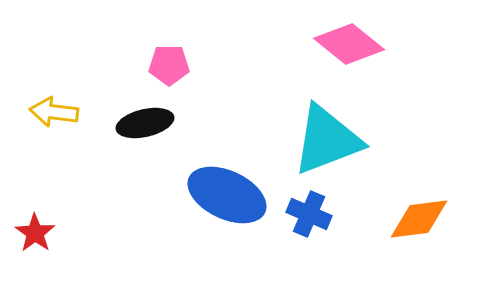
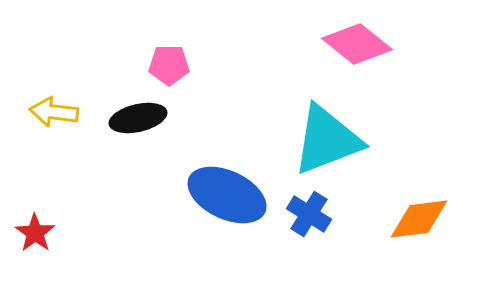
pink diamond: moved 8 px right
black ellipse: moved 7 px left, 5 px up
blue cross: rotated 9 degrees clockwise
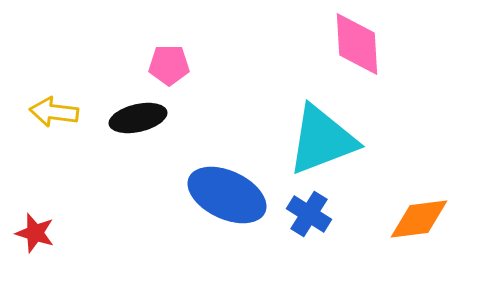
pink diamond: rotated 48 degrees clockwise
cyan triangle: moved 5 px left
red star: rotated 18 degrees counterclockwise
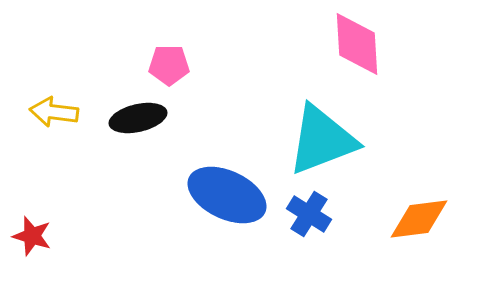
red star: moved 3 px left, 3 px down
